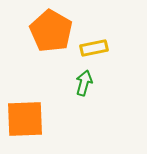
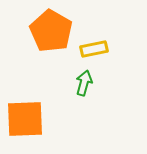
yellow rectangle: moved 1 px down
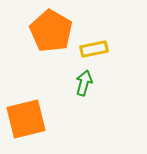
orange square: moved 1 px right; rotated 12 degrees counterclockwise
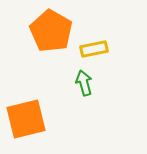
green arrow: rotated 30 degrees counterclockwise
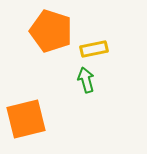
orange pentagon: rotated 12 degrees counterclockwise
green arrow: moved 2 px right, 3 px up
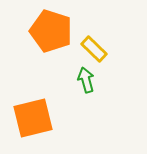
yellow rectangle: rotated 56 degrees clockwise
orange square: moved 7 px right, 1 px up
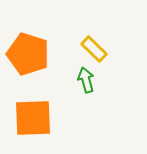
orange pentagon: moved 23 px left, 23 px down
orange square: rotated 12 degrees clockwise
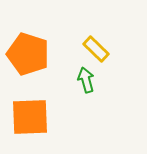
yellow rectangle: moved 2 px right
orange square: moved 3 px left, 1 px up
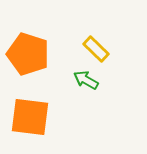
green arrow: rotated 45 degrees counterclockwise
orange square: rotated 9 degrees clockwise
